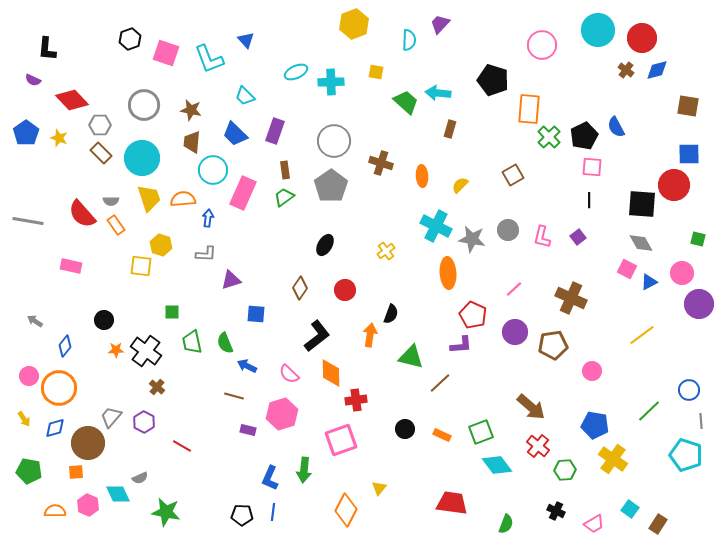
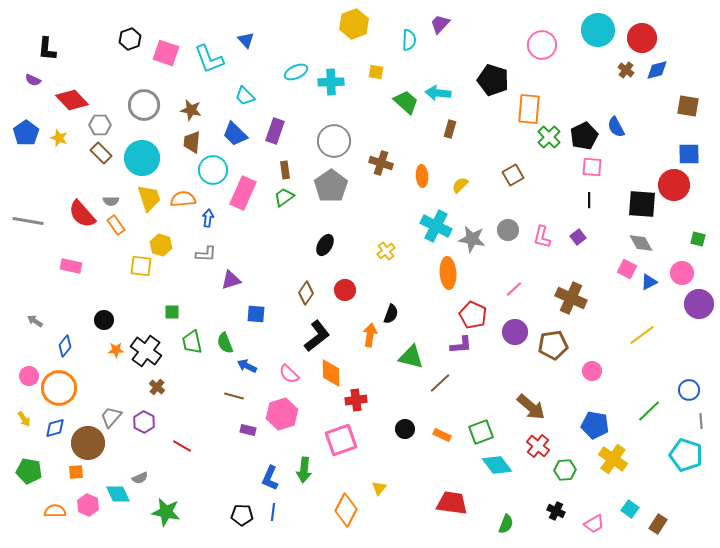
brown diamond at (300, 288): moved 6 px right, 5 px down
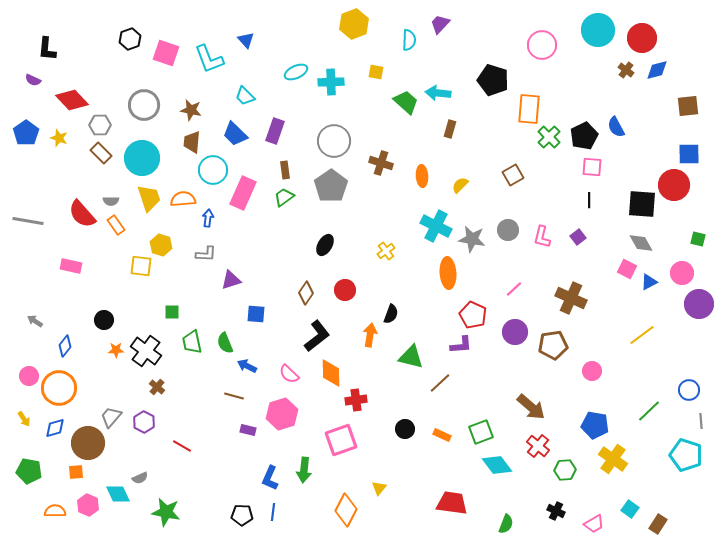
brown square at (688, 106): rotated 15 degrees counterclockwise
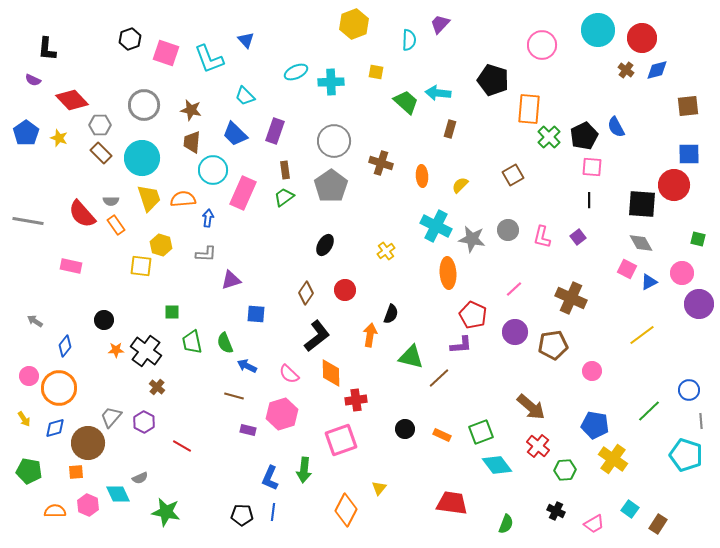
brown line at (440, 383): moved 1 px left, 5 px up
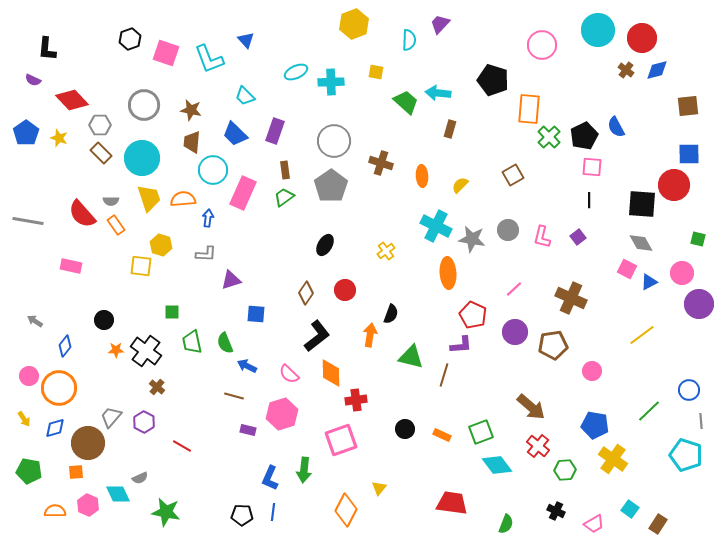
brown line at (439, 378): moved 5 px right, 3 px up; rotated 30 degrees counterclockwise
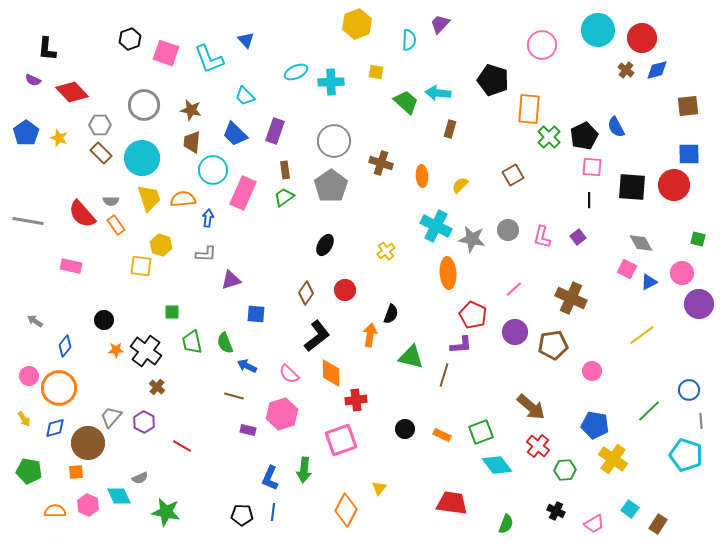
yellow hexagon at (354, 24): moved 3 px right
red diamond at (72, 100): moved 8 px up
black square at (642, 204): moved 10 px left, 17 px up
cyan diamond at (118, 494): moved 1 px right, 2 px down
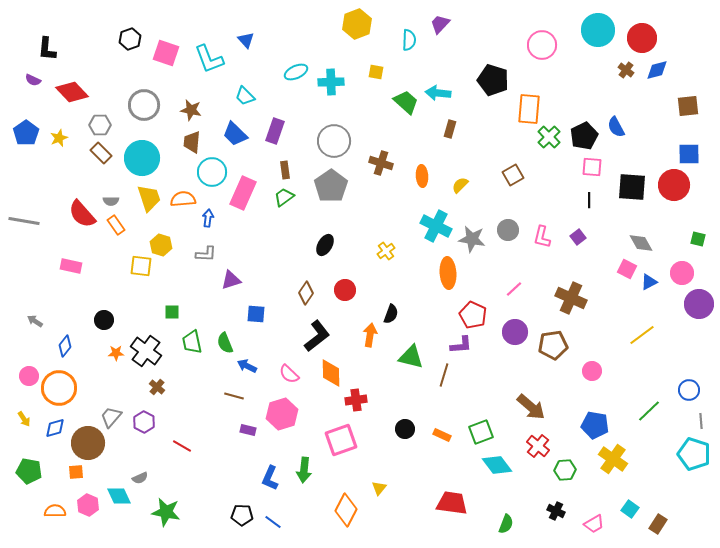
yellow star at (59, 138): rotated 30 degrees clockwise
cyan circle at (213, 170): moved 1 px left, 2 px down
gray line at (28, 221): moved 4 px left
orange star at (116, 350): moved 3 px down
cyan pentagon at (686, 455): moved 8 px right, 1 px up
blue line at (273, 512): moved 10 px down; rotated 60 degrees counterclockwise
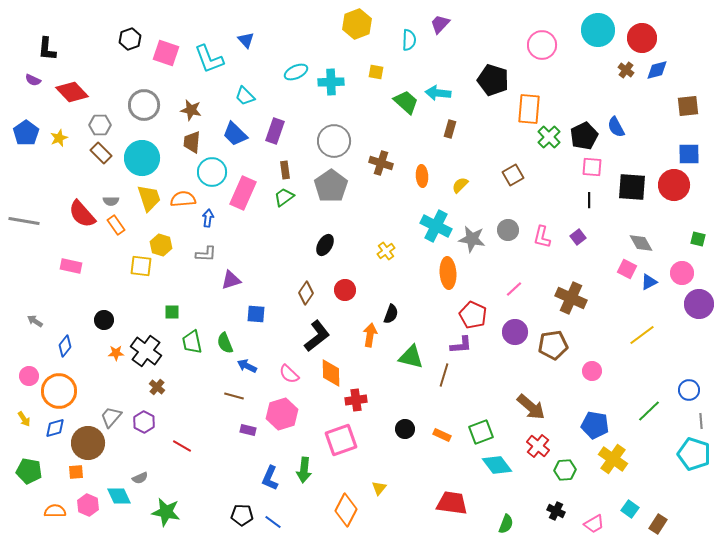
orange circle at (59, 388): moved 3 px down
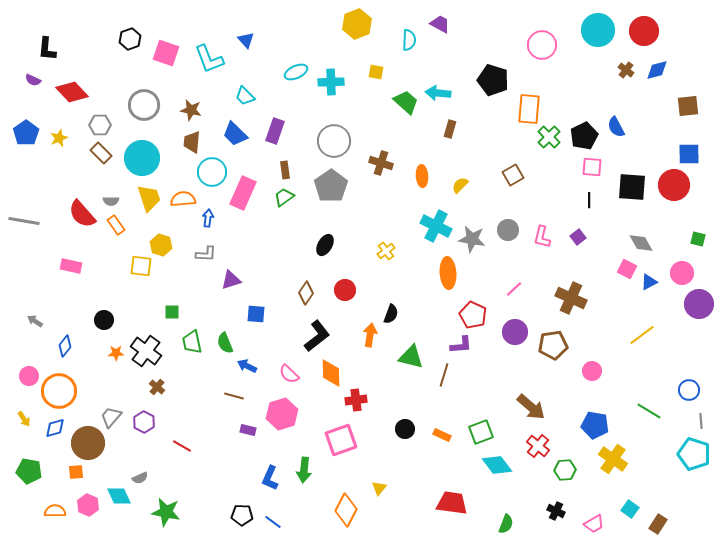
purple trapezoid at (440, 24): rotated 75 degrees clockwise
red circle at (642, 38): moved 2 px right, 7 px up
green line at (649, 411): rotated 75 degrees clockwise
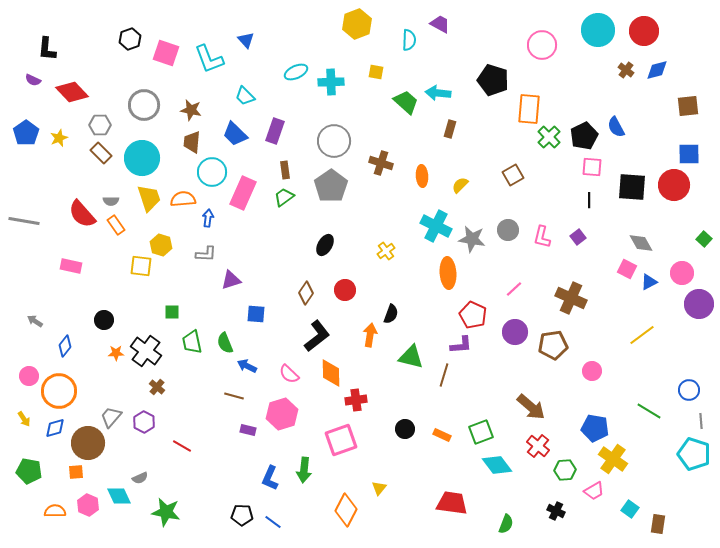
green square at (698, 239): moved 6 px right; rotated 28 degrees clockwise
blue pentagon at (595, 425): moved 3 px down
pink trapezoid at (594, 524): moved 33 px up
brown rectangle at (658, 524): rotated 24 degrees counterclockwise
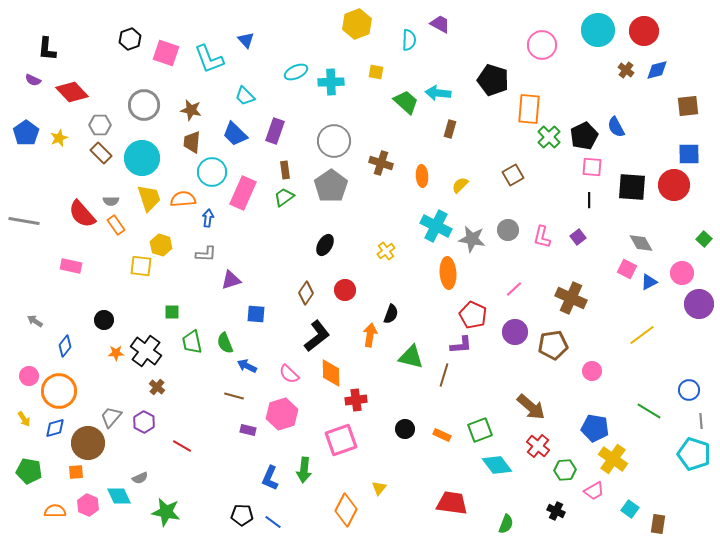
green square at (481, 432): moved 1 px left, 2 px up
